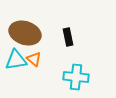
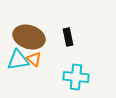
brown ellipse: moved 4 px right, 4 px down
cyan triangle: moved 2 px right
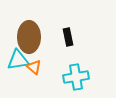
brown ellipse: rotated 72 degrees clockwise
orange triangle: moved 8 px down
cyan cross: rotated 15 degrees counterclockwise
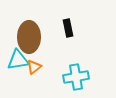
black rectangle: moved 9 px up
orange triangle: rotated 42 degrees clockwise
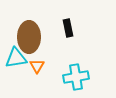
cyan triangle: moved 2 px left, 2 px up
orange triangle: moved 3 px right, 1 px up; rotated 21 degrees counterclockwise
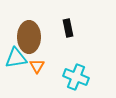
cyan cross: rotated 30 degrees clockwise
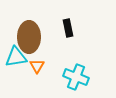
cyan triangle: moved 1 px up
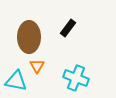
black rectangle: rotated 48 degrees clockwise
cyan triangle: moved 24 px down; rotated 20 degrees clockwise
cyan cross: moved 1 px down
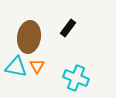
brown ellipse: rotated 8 degrees clockwise
cyan triangle: moved 14 px up
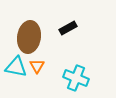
black rectangle: rotated 24 degrees clockwise
